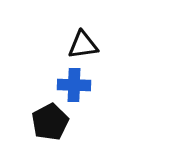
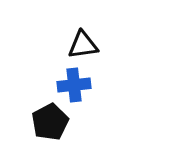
blue cross: rotated 8 degrees counterclockwise
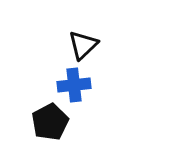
black triangle: rotated 36 degrees counterclockwise
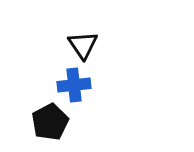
black triangle: rotated 20 degrees counterclockwise
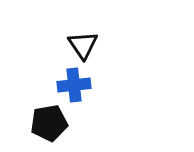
black pentagon: moved 1 px left, 1 px down; rotated 18 degrees clockwise
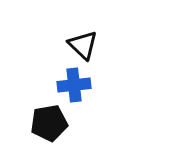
black triangle: rotated 12 degrees counterclockwise
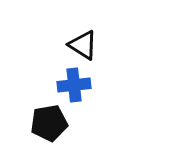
black triangle: rotated 12 degrees counterclockwise
